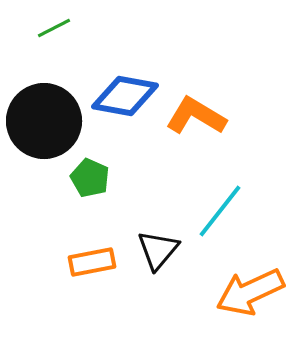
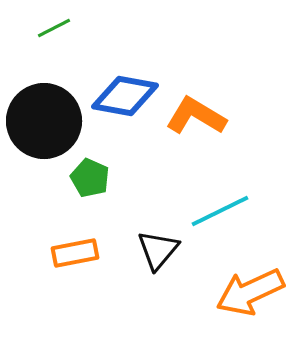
cyan line: rotated 26 degrees clockwise
orange rectangle: moved 17 px left, 9 px up
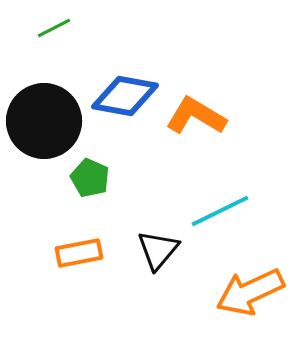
orange rectangle: moved 4 px right
